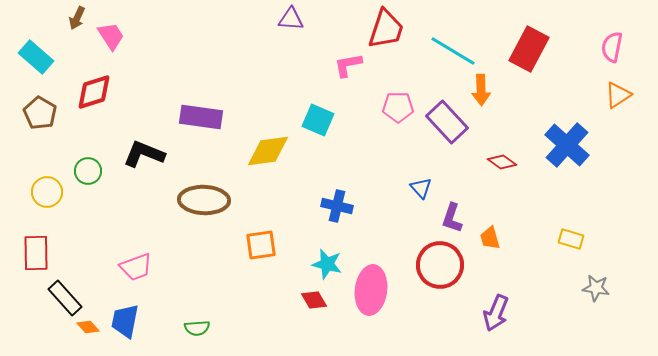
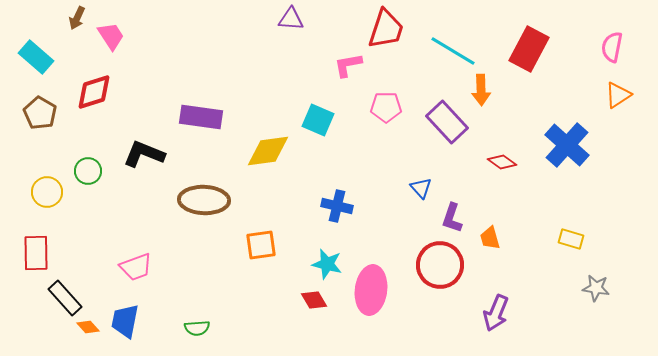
pink pentagon at (398, 107): moved 12 px left
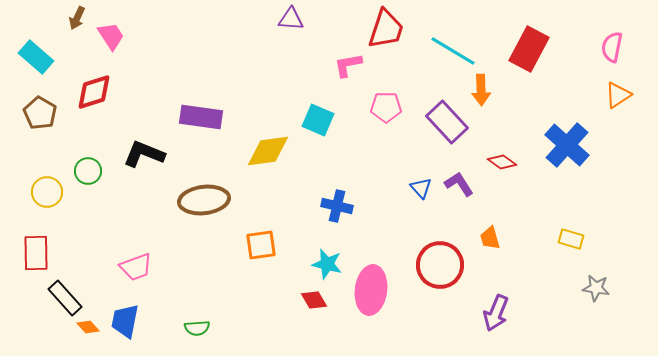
brown ellipse at (204, 200): rotated 9 degrees counterclockwise
purple L-shape at (452, 218): moved 7 px right, 34 px up; rotated 128 degrees clockwise
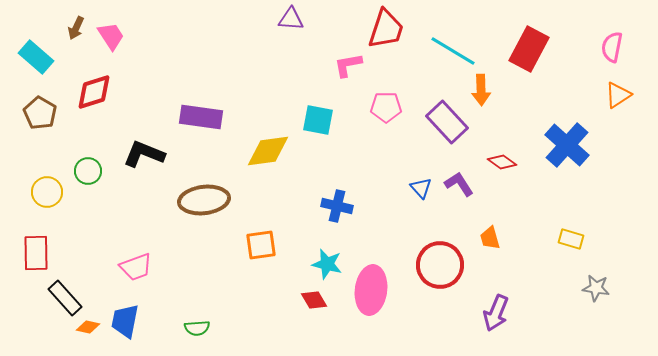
brown arrow at (77, 18): moved 1 px left, 10 px down
cyan square at (318, 120): rotated 12 degrees counterclockwise
orange diamond at (88, 327): rotated 35 degrees counterclockwise
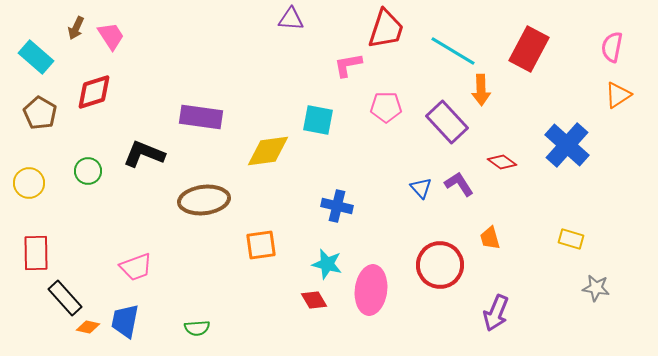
yellow circle at (47, 192): moved 18 px left, 9 px up
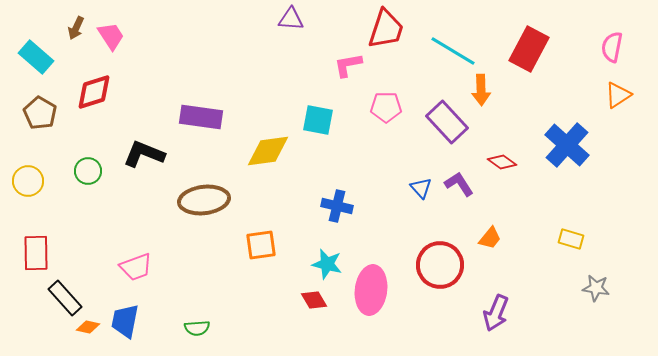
yellow circle at (29, 183): moved 1 px left, 2 px up
orange trapezoid at (490, 238): rotated 125 degrees counterclockwise
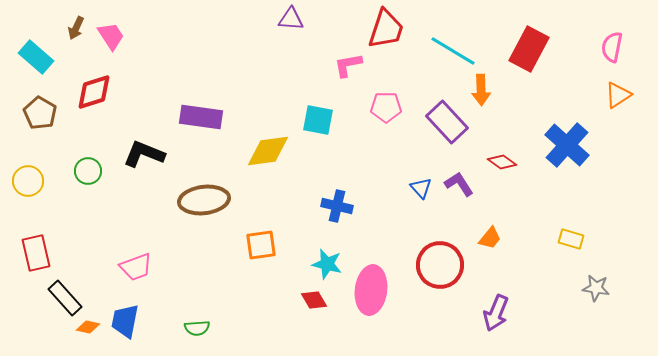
red rectangle at (36, 253): rotated 12 degrees counterclockwise
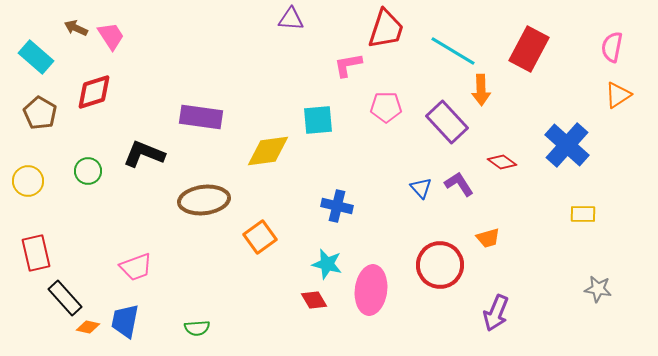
brown arrow at (76, 28): rotated 90 degrees clockwise
cyan square at (318, 120): rotated 16 degrees counterclockwise
orange trapezoid at (490, 238): moved 2 px left; rotated 35 degrees clockwise
yellow rectangle at (571, 239): moved 12 px right, 25 px up; rotated 15 degrees counterclockwise
orange square at (261, 245): moved 1 px left, 8 px up; rotated 28 degrees counterclockwise
gray star at (596, 288): moved 2 px right, 1 px down
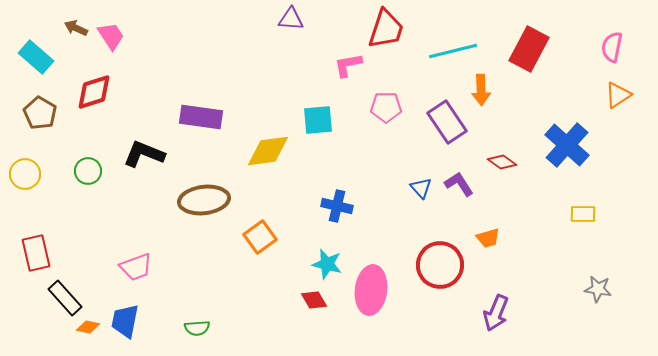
cyan line at (453, 51): rotated 45 degrees counterclockwise
purple rectangle at (447, 122): rotated 9 degrees clockwise
yellow circle at (28, 181): moved 3 px left, 7 px up
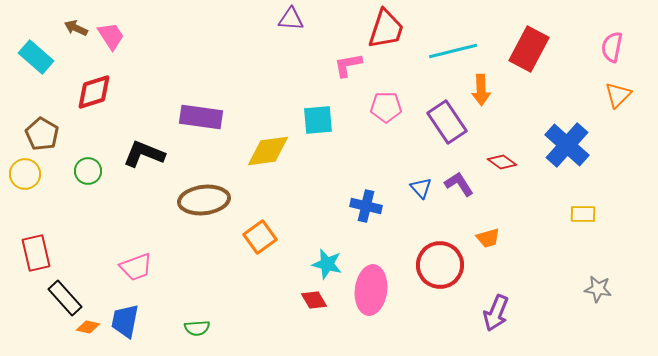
orange triangle at (618, 95): rotated 12 degrees counterclockwise
brown pentagon at (40, 113): moved 2 px right, 21 px down
blue cross at (337, 206): moved 29 px right
